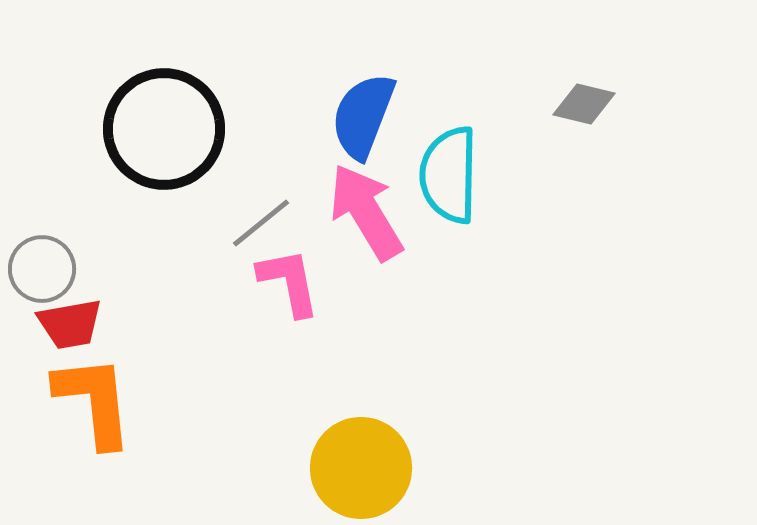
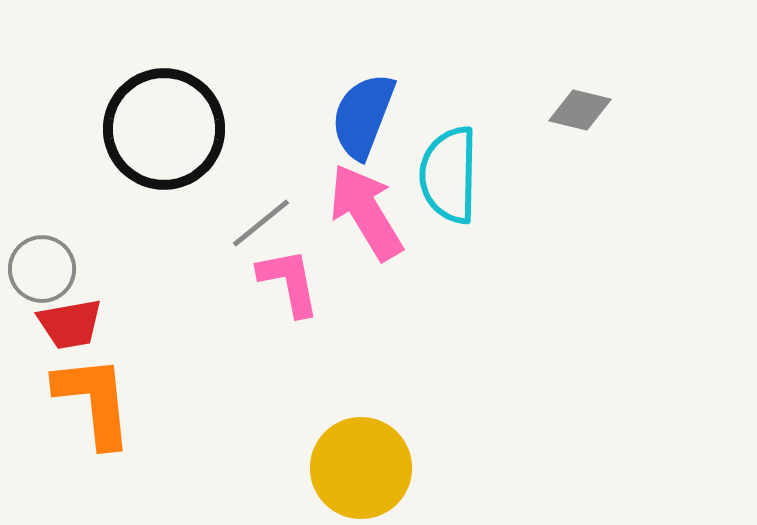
gray diamond: moved 4 px left, 6 px down
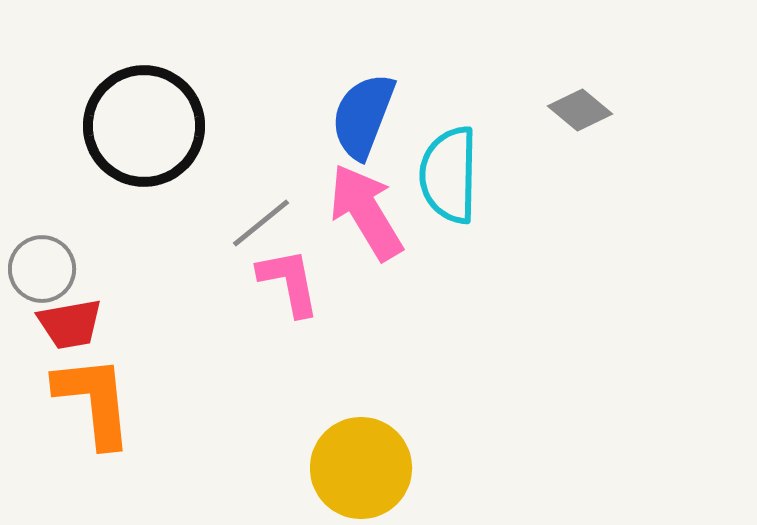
gray diamond: rotated 26 degrees clockwise
black circle: moved 20 px left, 3 px up
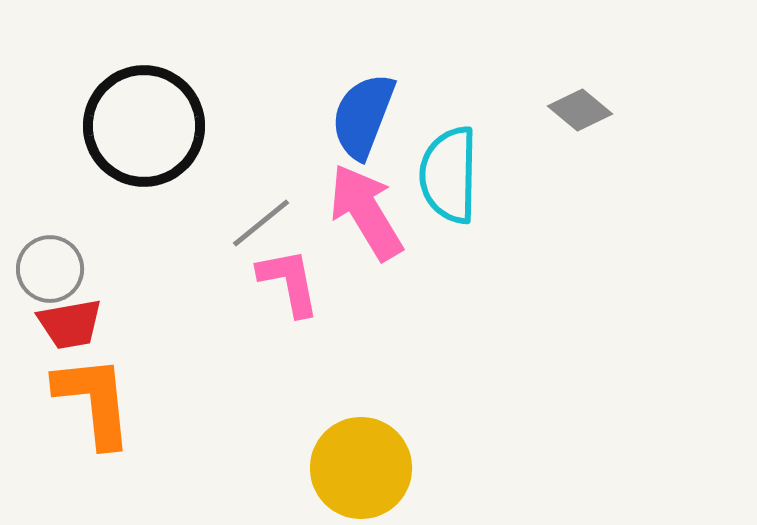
gray circle: moved 8 px right
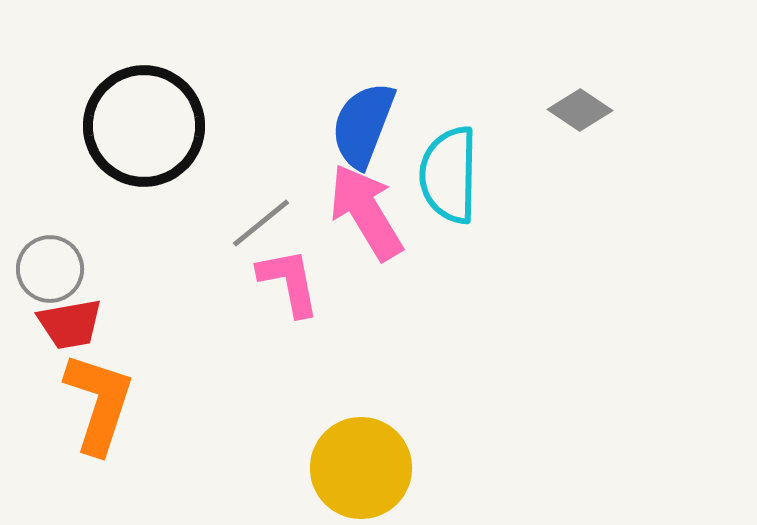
gray diamond: rotated 6 degrees counterclockwise
blue semicircle: moved 9 px down
orange L-shape: moved 5 px right, 2 px down; rotated 24 degrees clockwise
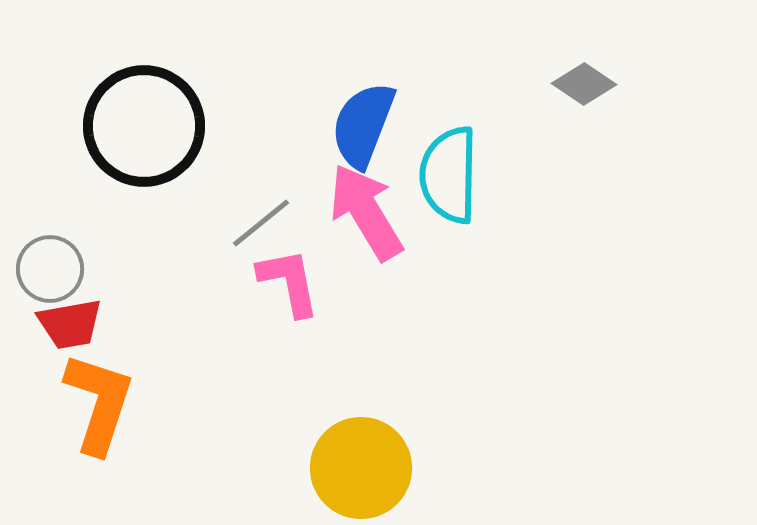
gray diamond: moved 4 px right, 26 px up
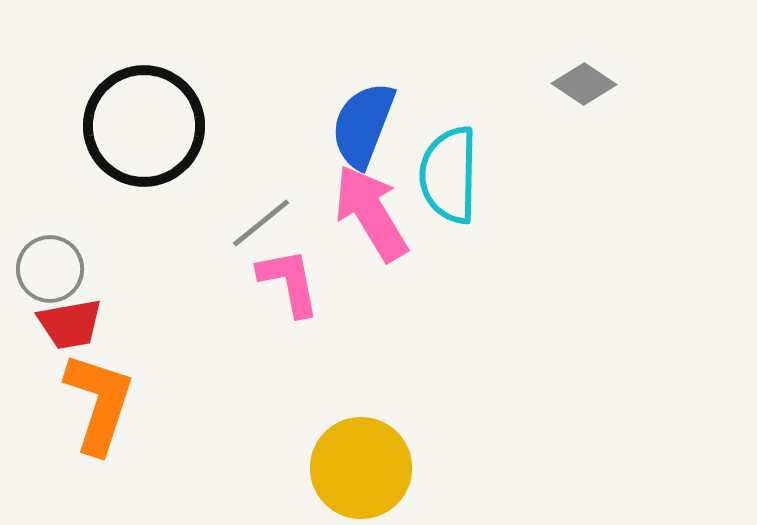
pink arrow: moved 5 px right, 1 px down
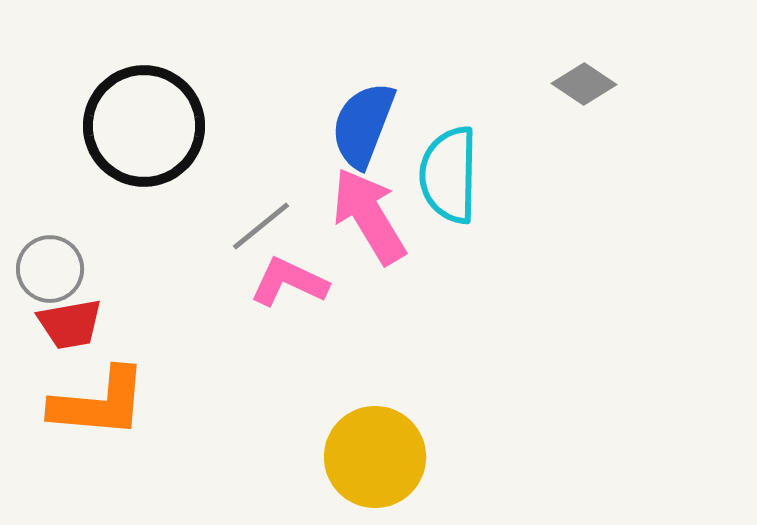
pink arrow: moved 2 px left, 3 px down
gray line: moved 3 px down
pink L-shape: rotated 54 degrees counterclockwise
orange L-shape: rotated 77 degrees clockwise
yellow circle: moved 14 px right, 11 px up
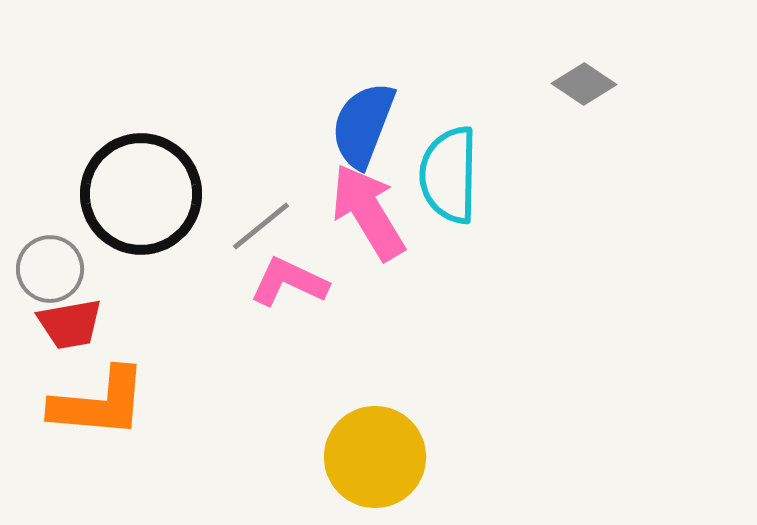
black circle: moved 3 px left, 68 px down
pink arrow: moved 1 px left, 4 px up
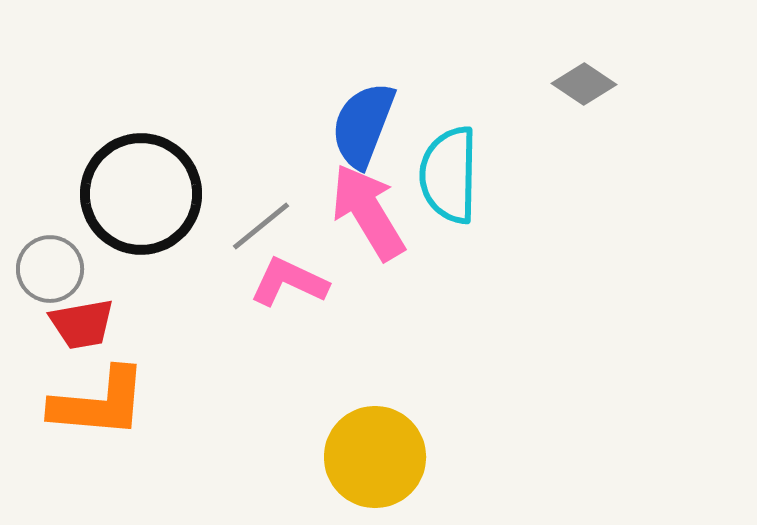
red trapezoid: moved 12 px right
